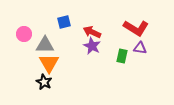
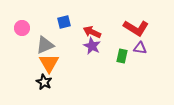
pink circle: moved 2 px left, 6 px up
gray triangle: rotated 24 degrees counterclockwise
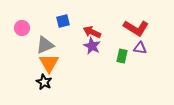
blue square: moved 1 px left, 1 px up
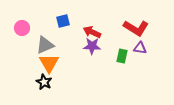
purple star: rotated 24 degrees counterclockwise
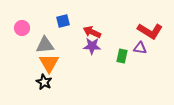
red L-shape: moved 14 px right, 3 px down
gray triangle: rotated 18 degrees clockwise
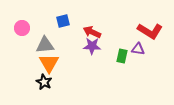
purple triangle: moved 2 px left, 1 px down
